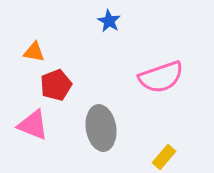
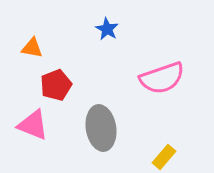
blue star: moved 2 px left, 8 px down
orange triangle: moved 2 px left, 4 px up
pink semicircle: moved 1 px right, 1 px down
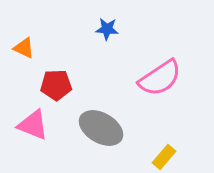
blue star: rotated 25 degrees counterclockwise
orange triangle: moved 8 px left; rotated 15 degrees clockwise
pink semicircle: moved 2 px left; rotated 15 degrees counterclockwise
red pentagon: rotated 20 degrees clockwise
gray ellipse: rotated 51 degrees counterclockwise
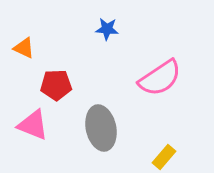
gray ellipse: rotated 48 degrees clockwise
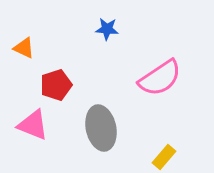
red pentagon: rotated 16 degrees counterclockwise
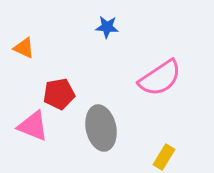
blue star: moved 2 px up
red pentagon: moved 3 px right, 9 px down; rotated 8 degrees clockwise
pink triangle: moved 1 px down
yellow rectangle: rotated 10 degrees counterclockwise
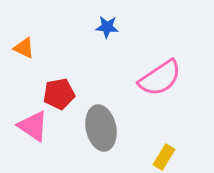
pink triangle: rotated 12 degrees clockwise
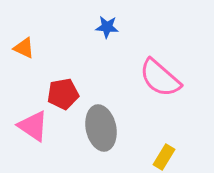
pink semicircle: rotated 75 degrees clockwise
red pentagon: moved 4 px right
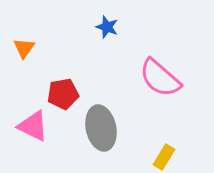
blue star: rotated 15 degrees clockwise
orange triangle: rotated 40 degrees clockwise
pink triangle: rotated 8 degrees counterclockwise
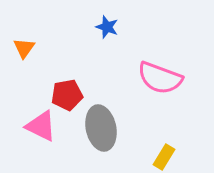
pink semicircle: rotated 21 degrees counterclockwise
red pentagon: moved 4 px right, 1 px down
pink triangle: moved 8 px right
